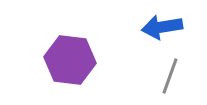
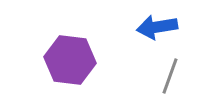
blue arrow: moved 5 px left
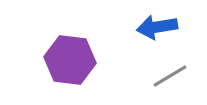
gray line: rotated 39 degrees clockwise
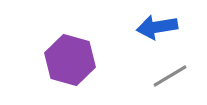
purple hexagon: rotated 9 degrees clockwise
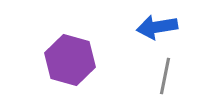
gray line: moved 5 px left; rotated 48 degrees counterclockwise
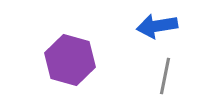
blue arrow: moved 1 px up
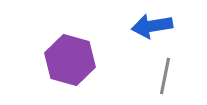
blue arrow: moved 5 px left
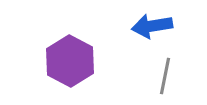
purple hexagon: moved 1 px down; rotated 12 degrees clockwise
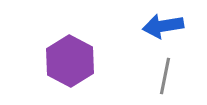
blue arrow: moved 11 px right
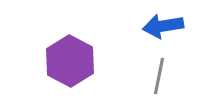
gray line: moved 6 px left
